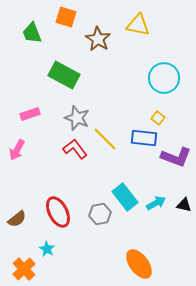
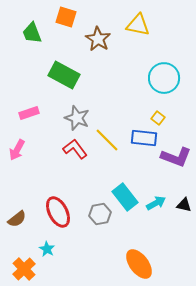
pink rectangle: moved 1 px left, 1 px up
yellow line: moved 2 px right, 1 px down
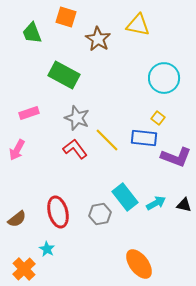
red ellipse: rotated 12 degrees clockwise
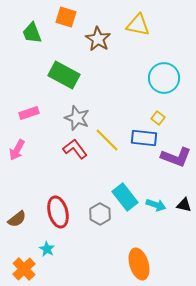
cyan arrow: moved 2 px down; rotated 48 degrees clockwise
gray hexagon: rotated 20 degrees counterclockwise
orange ellipse: rotated 20 degrees clockwise
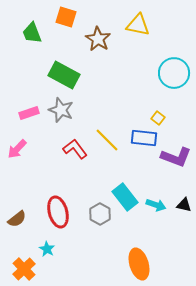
cyan circle: moved 10 px right, 5 px up
gray star: moved 16 px left, 8 px up
pink arrow: moved 1 px up; rotated 15 degrees clockwise
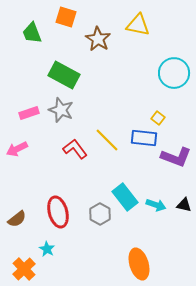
pink arrow: rotated 20 degrees clockwise
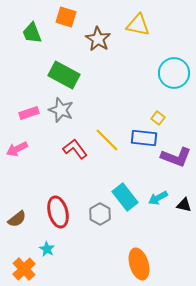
cyan arrow: moved 2 px right, 7 px up; rotated 132 degrees clockwise
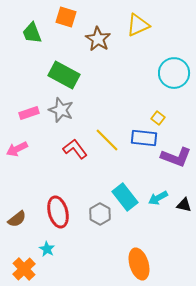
yellow triangle: rotated 35 degrees counterclockwise
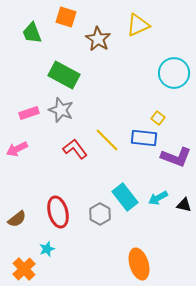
cyan star: rotated 21 degrees clockwise
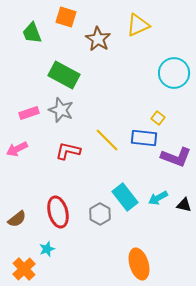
red L-shape: moved 7 px left, 2 px down; rotated 40 degrees counterclockwise
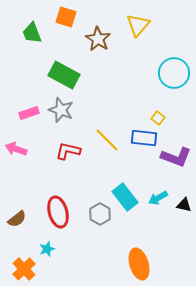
yellow triangle: rotated 25 degrees counterclockwise
pink arrow: moved 1 px left; rotated 45 degrees clockwise
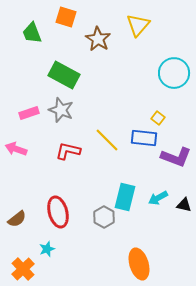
cyan rectangle: rotated 52 degrees clockwise
gray hexagon: moved 4 px right, 3 px down
orange cross: moved 1 px left
